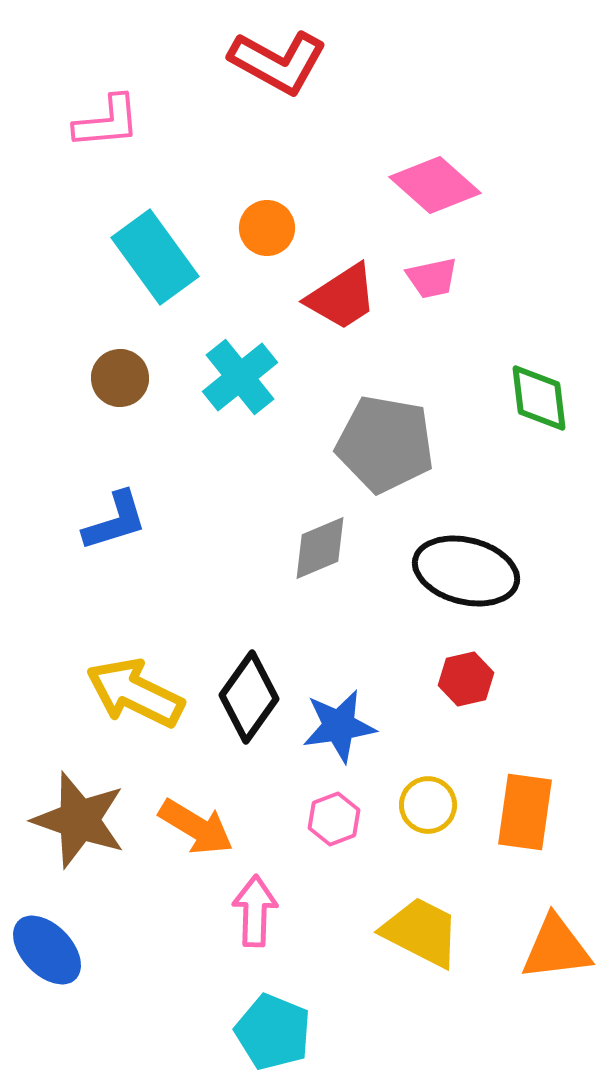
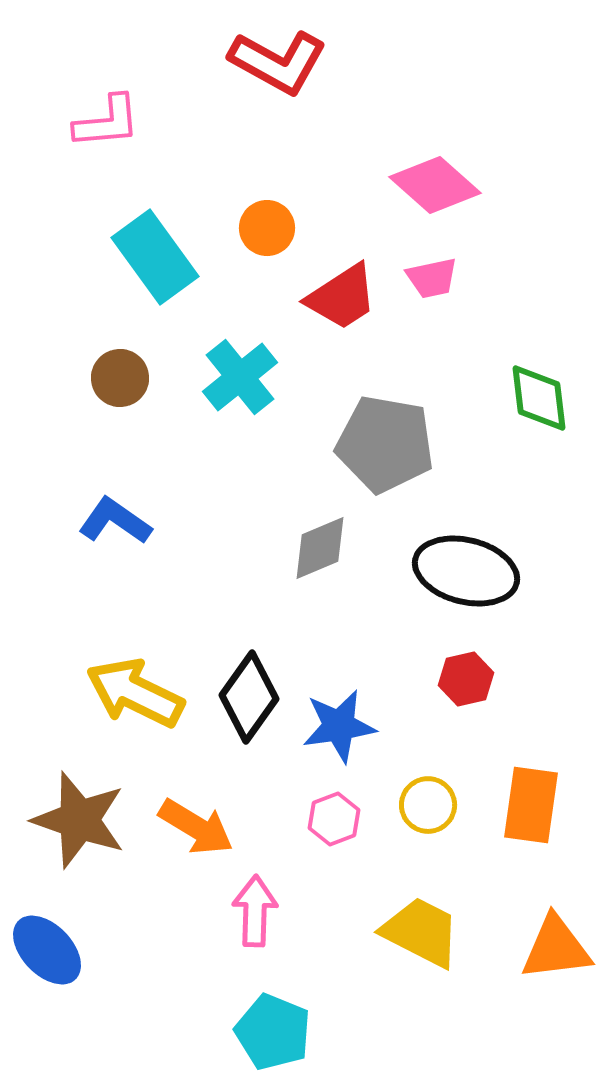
blue L-shape: rotated 128 degrees counterclockwise
orange rectangle: moved 6 px right, 7 px up
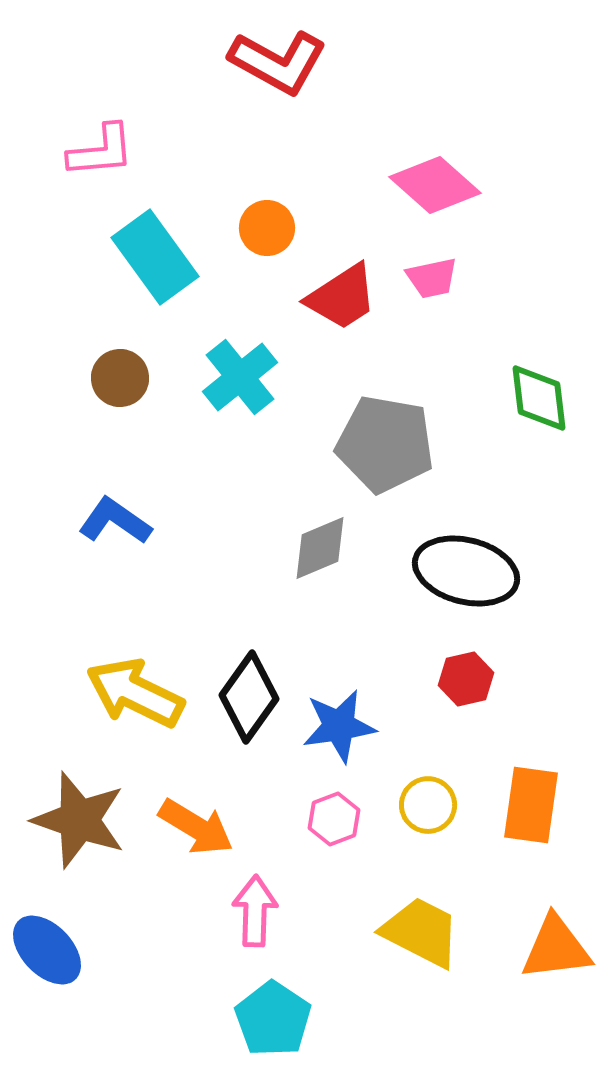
pink L-shape: moved 6 px left, 29 px down
cyan pentagon: moved 13 px up; rotated 12 degrees clockwise
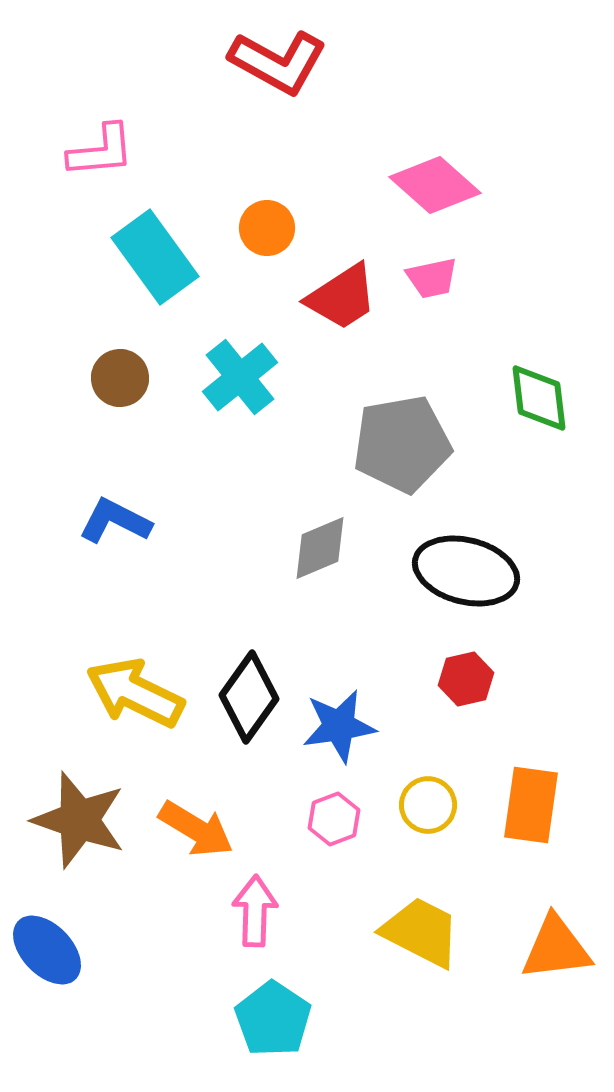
gray pentagon: moved 17 px right; rotated 20 degrees counterclockwise
blue L-shape: rotated 8 degrees counterclockwise
orange arrow: moved 2 px down
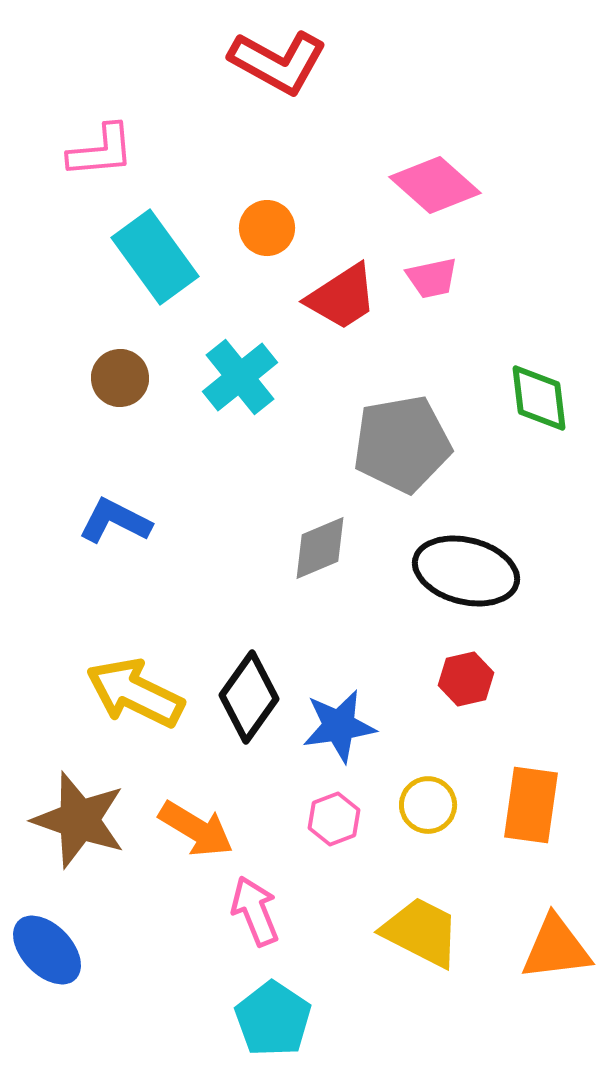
pink arrow: rotated 24 degrees counterclockwise
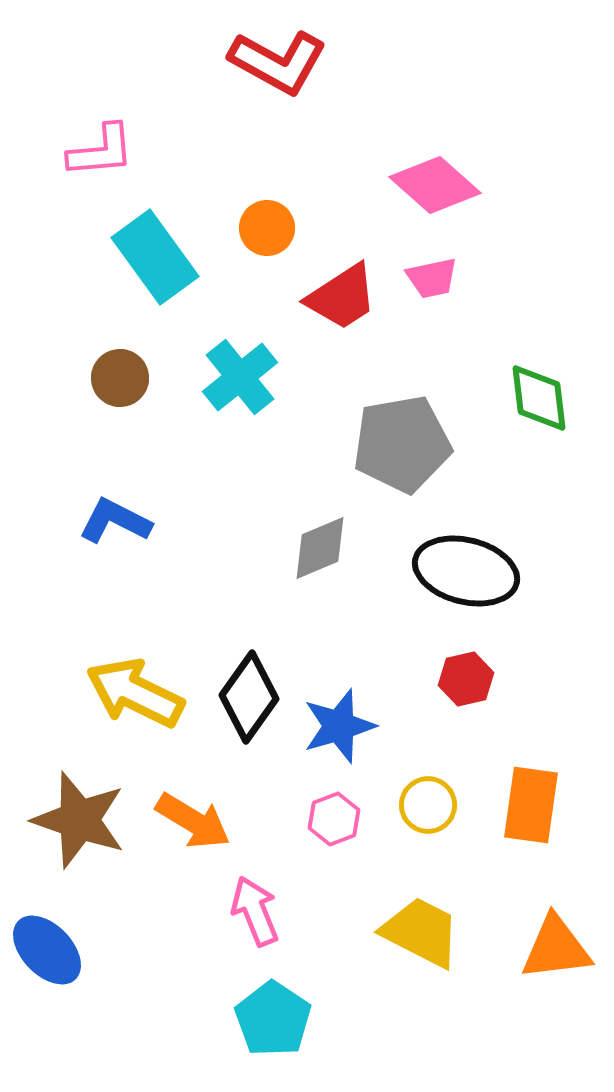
blue star: rotated 8 degrees counterclockwise
orange arrow: moved 3 px left, 8 px up
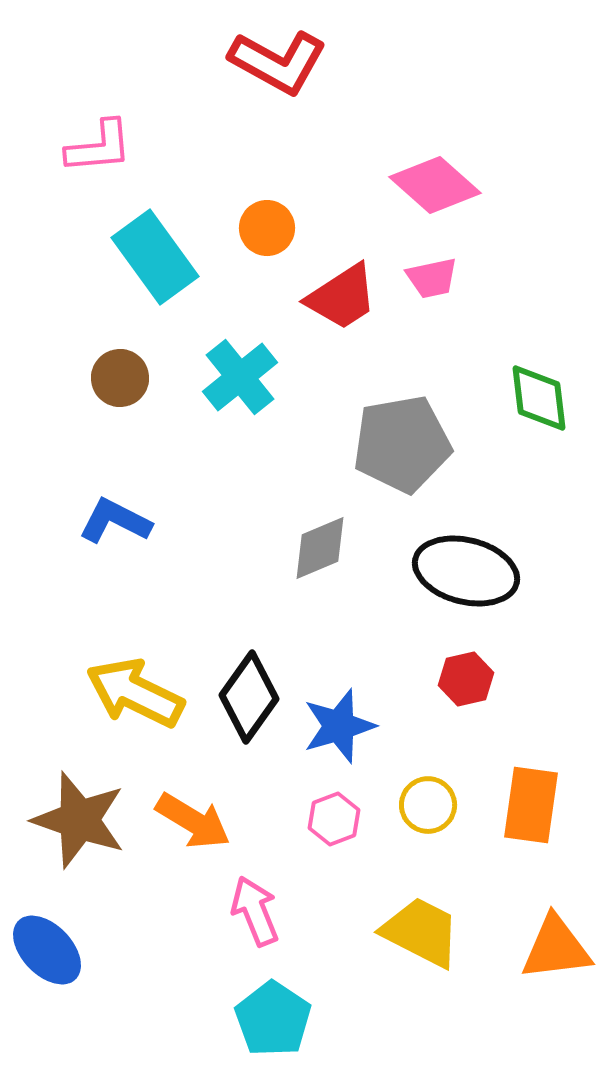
pink L-shape: moved 2 px left, 4 px up
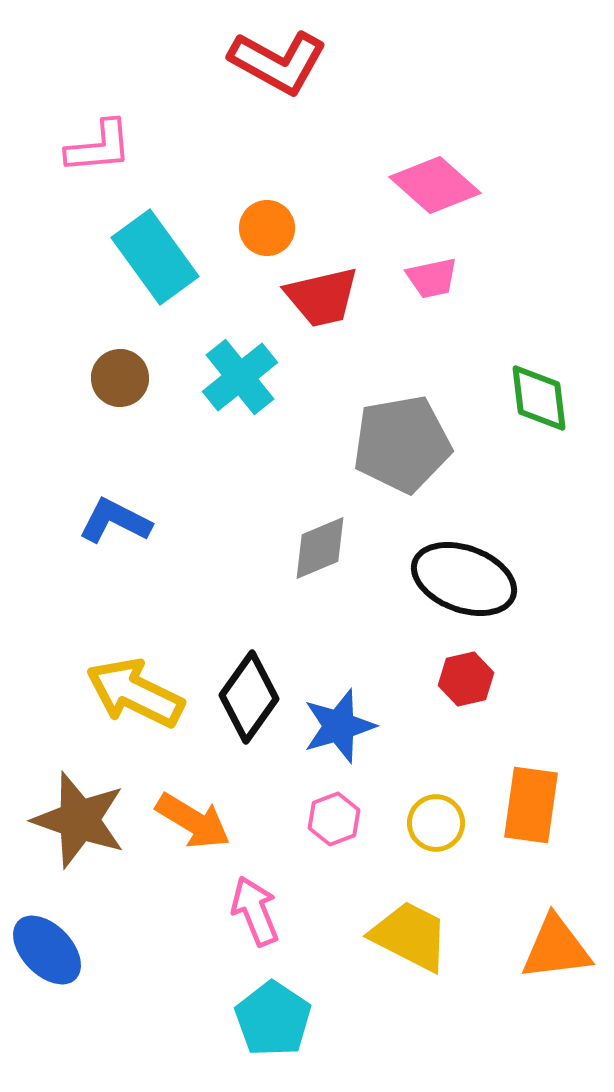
red trapezoid: moved 20 px left; rotated 20 degrees clockwise
black ellipse: moved 2 px left, 8 px down; rotated 6 degrees clockwise
yellow circle: moved 8 px right, 18 px down
yellow trapezoid: moved 11 px left, 4 px down
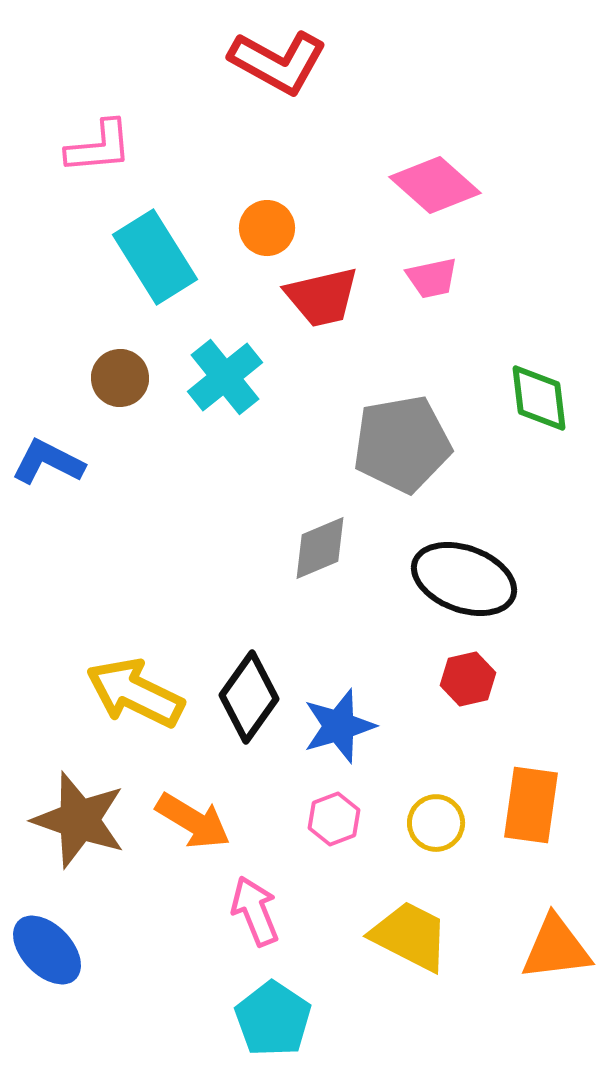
cyan rectangle: rotated 4 degrees clockwise
cyan cross: moved 15 px left
blue L-shape: moved 67 px left, 59 px up
red hexagon: moved 2 px right
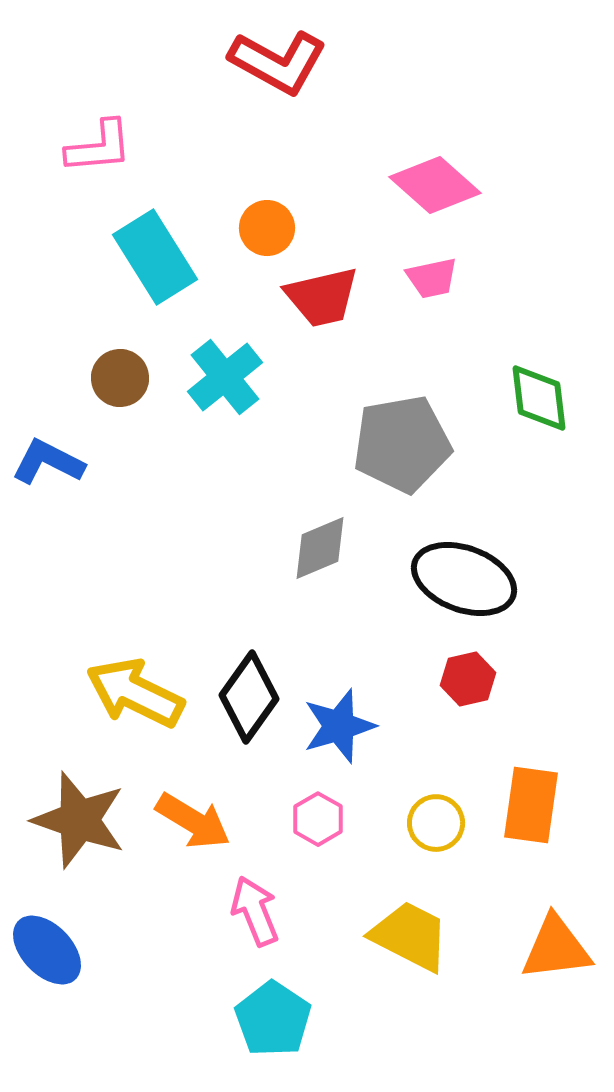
pink hexagon: moved 16 px left; rotated 9 degrees counterclockwise
